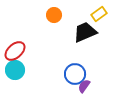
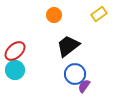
black trapezoid: moved 17 px left, 14 px down; rotated 15 degrees counterclockwise
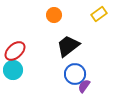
cyan circle: moved 2 px left
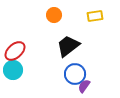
yellow rectangle: moved 4 px left, 2 px down; rotated 28 degrees clockwise
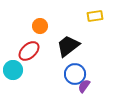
orange circle: moved 14 px left, 11 px down
red ellipse: moved 14 px right
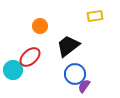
red ellipse: moved 1 px right, 6 px down
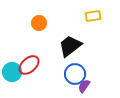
yellow rectangle: moved 2 px left
orange circle: moved 1 px left, 3 px up
black trapezoid: moved 2 px right
red ellipse: moved 1 px left, 8 px down
cyan circle: moved 1 px left, 2 px down
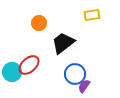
yellow rectangle: moved 1 px left, 1 px up
black trapezoid: moved 7 px left, 3 px up
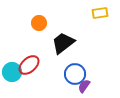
yellow rectangle: moved 8 px right, 2 px up
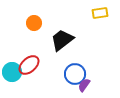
orange circle: moved 5 px left
black trapezoid: moved 1 px left, 3 px up
purple semicircle: moved 1 px up
